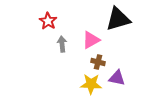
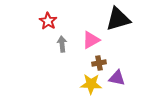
brown cross: moved 1 px right, 1 px down; rotated 24 degrees counterclockwise
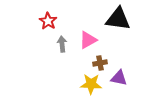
black triangle: rotated 24 degrees clockwise
pink triangle: moved 3 px left
brown cross: moved 1 px right
purple triangle: moved 2 px right
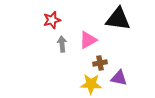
red star: moved 4 px right, 1 px up; rotated 24 degrees clockwise
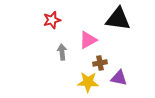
gray arrow: moved 8 px down
yellow star: moved 3 px left, 2 px up
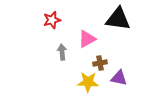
pink triangle: moved 1 px left, 1 px up
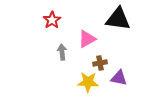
red star: rotated 18 degrees counterclockwise
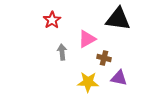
brown cross: moved 4 px right, 5 px up; rotated 24 degrees clockwise
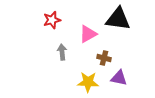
red star: rotated 18 degrees clockwise
pink triangle: moved 1 px right, 5 px up
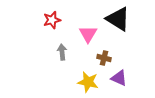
black triangle: rotated 24 degrees clockwise
pink triangle: rotated 30 degrees counterclockwise
purple triangle: rotated 12 degrees clockwise
yellow star: rotated 10 degrees clockwise
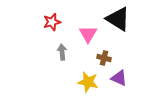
red star: moved 2 px down
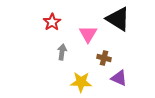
red star: rotated 18 degrees counterclockwise
gray arrow: rotated 14 degrees clockwise
yellow star: moved 7 px left; rotated 10 degrees counterclockwise
